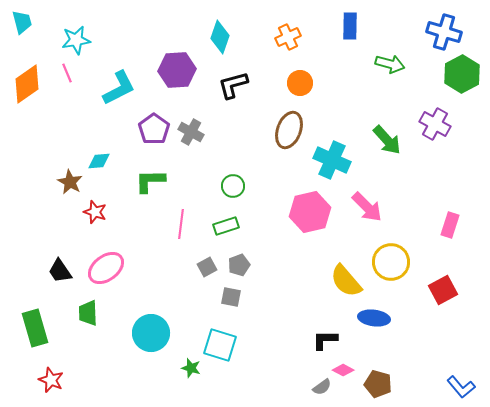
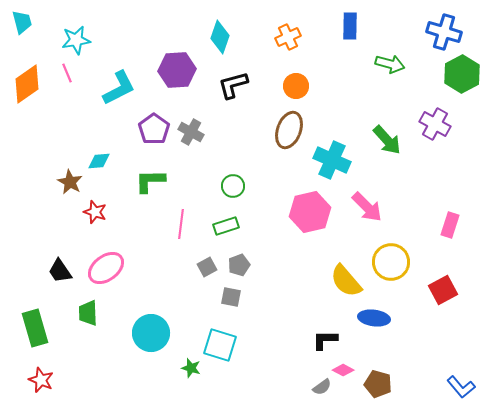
orange circle at (300, 83): moved 4 px left, 3 px down
red star at (51, 380): moved 10 px left
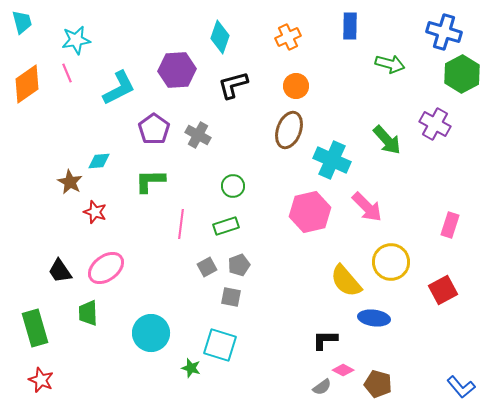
gray cross at (191, 132): moved 7 px right, 3 px down
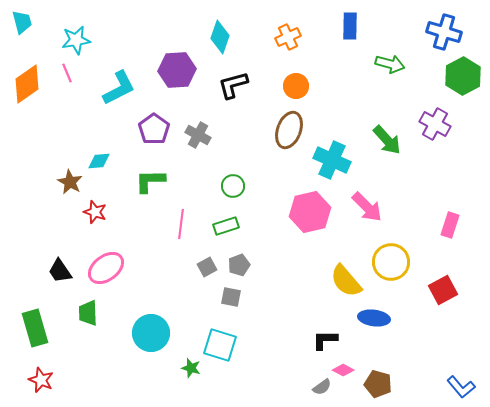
green hexagon at (462, 74): moved 1 px right, 2 px down
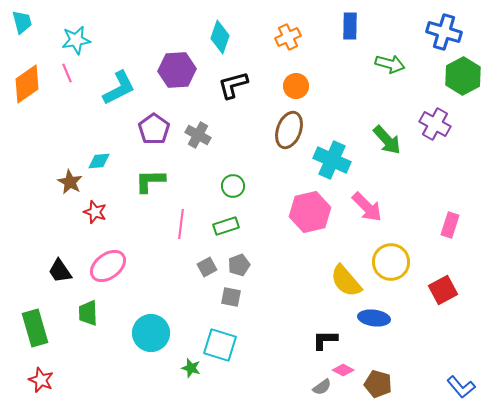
pink ellipse at (106, 268): moved 2 px right, 2 px up
